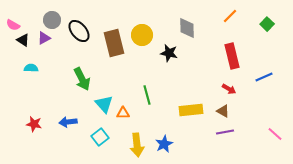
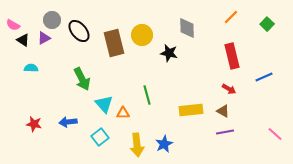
orange line: moved 1 px right, 1 px down
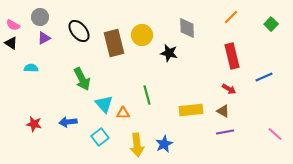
gray circle: moved 12 px left, 3 px up
green square: moved 4 px right
black triangle: moved 12 px left, 3 px down
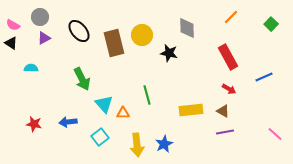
red rectangle: moved 4 px left, 1 px down; rotated 15 degrees counterclockwise
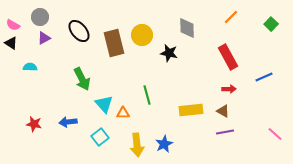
cyan semicircle: moved 1 px left, 1 px up
red arrow: rotated 32 degrees counterclockwise
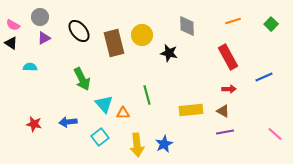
orange line: moved 2 px right, 4 px down; rotated 28 degrees clockwise
gray diamond: moved 2 px up
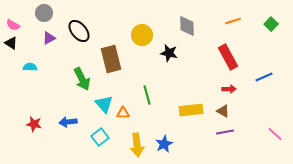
gray circle: moved 4 px right, 4 px up
purple triangle: moved 5 px right
brown rectangle: moved 3 px left, 16 px down
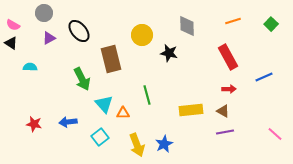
yellow arrow: rotated 15 degrees counterclockwise
